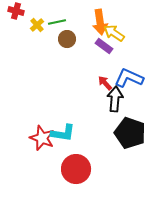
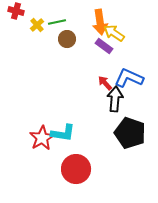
red star: rotated 20 degrees clockwise
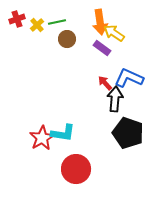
red cross: moved 1 px right, 8 px down; rotated 35 degrees counterclockwise
purple rectangle: moved 2 px left, 2 px down
black pentagon: moved 2 px left
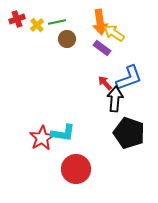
blue L-shape: rotated 136 degrees clockwise
black pentagon: moved 1 px right
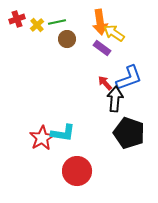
red circle: moved 1 px right, 2 px down
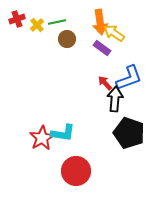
red circle: moved 1 px left
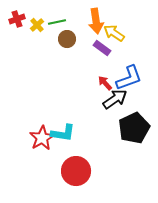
orange arrow: moved 4 px left, 1 px up
black arrow: rotated 50 degrees clockwise
black pentagon: moved 5 px right, 5 px up; rotated 28 degrees clockwise
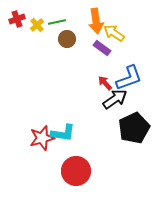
red star: rotated 15 degrees clockwise
